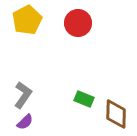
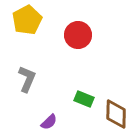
red circle: moved 12 px down
gray L-shape: moved 4 px right, 16 px up; rotated 12 degrees counterclockwise
purple semicircle: moved 24 px right
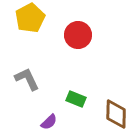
yellow pentagon: moved 3 px right, 2 px up
gray L-shape: rotated 48 degrees counterclockwise
green rectangle: moved 8 px left
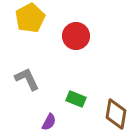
red circle: moved 2 px left, 1 px down
brown diamond: rotated 8 degrees clockwise
purple semicircle: rotated 18 degrees counterclockwise
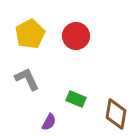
yellow pentagon: moved 16 px down
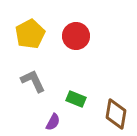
gray L-shape: moved 6 px right, 2 px down
purple semicircle: moved 4 px right
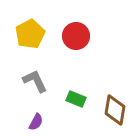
gray L-shape: moved 2 px right
brown diamond: moved 1 px left, 4 px up
purple semicircle: moved 17 px left
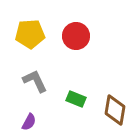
yellow pentagon: rotated 24 degrees clockwise
purple semicircle: moved 7 px left
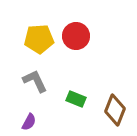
yellow pentagon: moved 9 px right, 5 px down
brown diamond: rotated 12 degrees clockwise
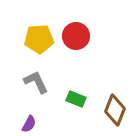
gray L-shape: moved 1 px right, 1 px down
purple semicircle: moved 2 px down
